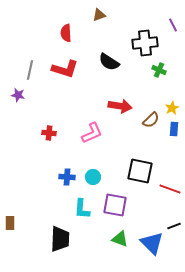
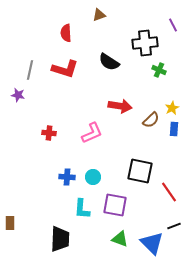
red line: moved 1 px left, 3 px down; rotated 35 degrees clockwise
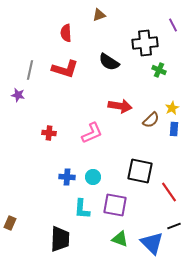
brown rectangle: rotated 24 degrees clockwise
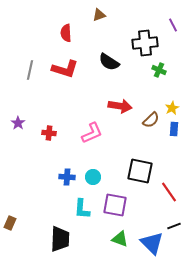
purple star: moved 28 px down; rotated 24 degrees clockwise
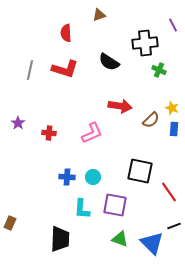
yellow star: rotated 24 degrees counterclockwise
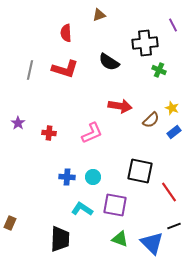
blue rectangle: moved 3 px down; rotated 48 degrees clockwise
cyan L-shape: rotated 120 degrees clockwise
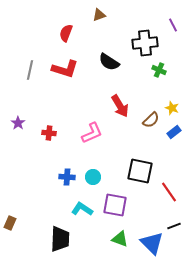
red semicircle: rotated 24 degrees clockwise
red arrow: rotated 50 degrees clockwise
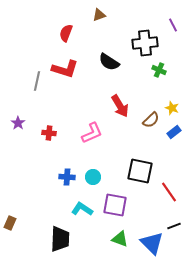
gray line: moved 7 px right, 11 px down
